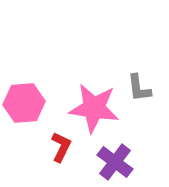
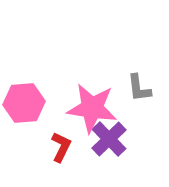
pink star: moved 2 px left
purple cross: moved 6 px left, 23 px up; rotated 9 degrees clockwise
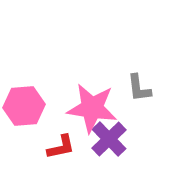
pink hexagon: moved 3 px down
red L-shape: rotated 52 degrees clockwise
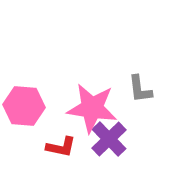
gray L-shape: moved 1 px right, 1 px down
pink hexagon: rotated 9 degrees clockwise
red L-shape: rotated 24 degrees clockwise
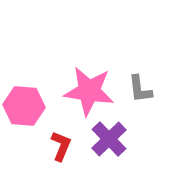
pink star: moved 3 px left, 17 px up
red L-shape: moved 1 px up; rotated 80 degrees counterclockwise
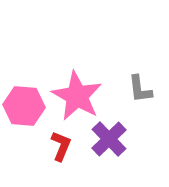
pink star: moved 12 px left, 5 px down; rotated 21 degrees clockwise
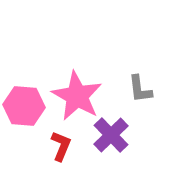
purple cross: moved 2 px right, 4 px up
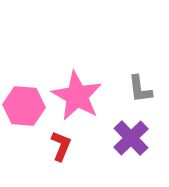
purple cross: moved 20 px right, 3 px down
